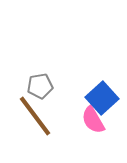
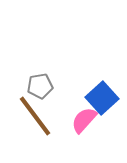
pink semicircle: moved 9 px left; rotated 72 degrees clockwise
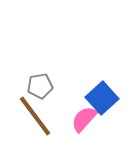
pink semicircle: moved 1 px up
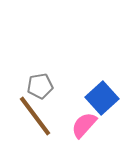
pink semicircle: moved 6 px down
